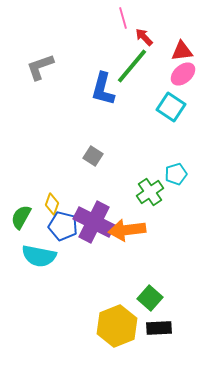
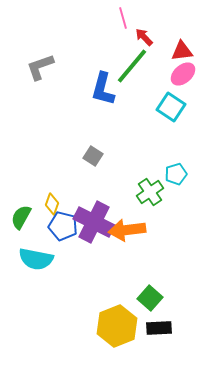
cyan semicircle: moved 3 px left, 3 px down
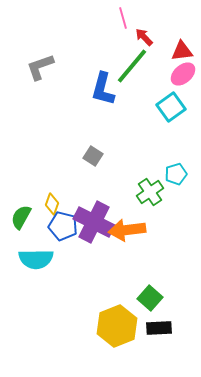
cyan square: rotated 20 degrees clockwise
cyan semicircle: rotated 12 degrees counterclockwise
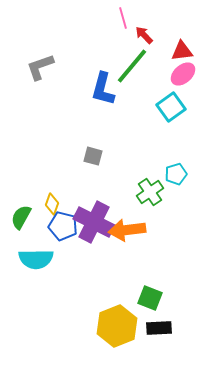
red arrow: moved 2 px up
gray square: rotated 18 degrees counterclockwise
green square: rotated 20 degrees counterclockwise
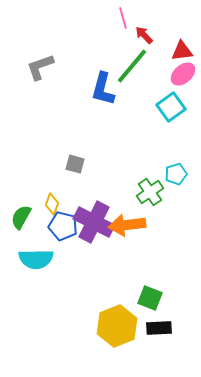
gray square: moved 18 px left, 8 px down
orange arrow: moved 5 px up
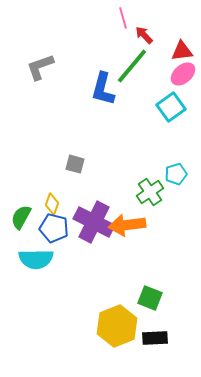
blue pentagon: moved 9 px left, 2 px down
black rectangle: moved 4 px left, 10 px down
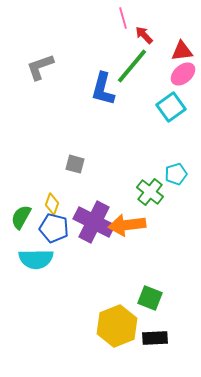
green cross: rotated 16 degrees counterclockwise
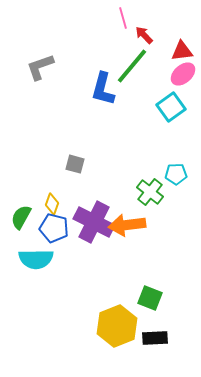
cyan pentagon: rotated 15 degrees clockwise
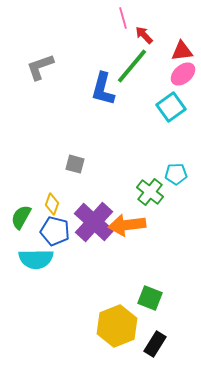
purple cross: rotated 15 degrees clockwise
blue pentagon: moved 1 px right, 3 px down
black rectangle: moved 6 px down; rotated 55 degrees counterclockwise
